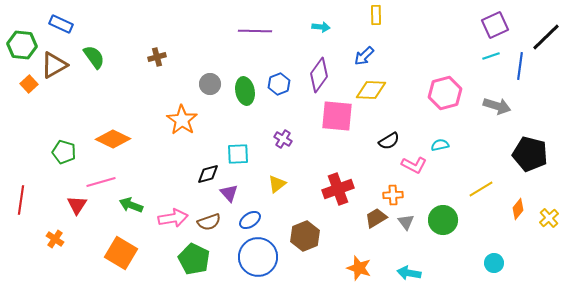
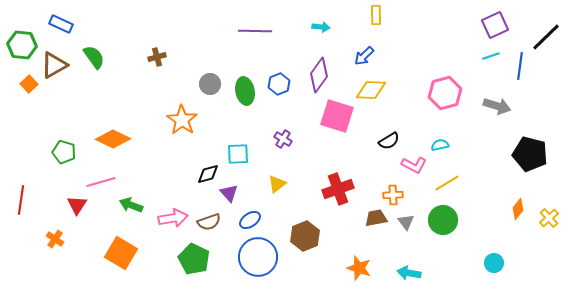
pink square at (337, 116): rotated 12 degrees clockwise
yellow line at (481, 189): moved 34 px left, 6 px up
brown trapezoid at (376, 218): rotated 20 degrees clockwise
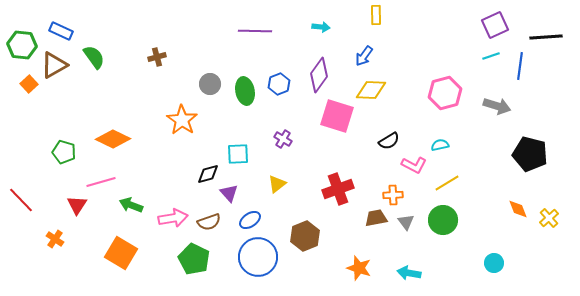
blue rectangle at (61, 24): moved 7 px down
black line at (546, 37): rotated 40 degrees clockwise
blue arrow at (364, 56): rotated 10 degrees counterclockwise
red line at (21, 200): rotated 52 degrees counterclockwise
orange diamond at (518, 209): rotated 60 degrees counterclockwise
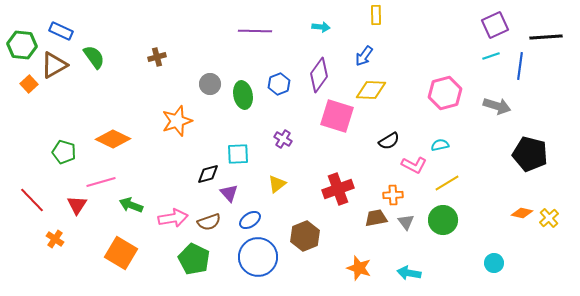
green ellipse at (245, 91): moved 2 px left, 4 px down
orange star at (182, 120): moved 5 px left, 1 px down; rotated 20 degrees clockwise
red line at (21, 200): moved 11 px right
orange diamond at (518, 209): moved 4 px right, 4 px down; rotated 55 degrees counterclockwise
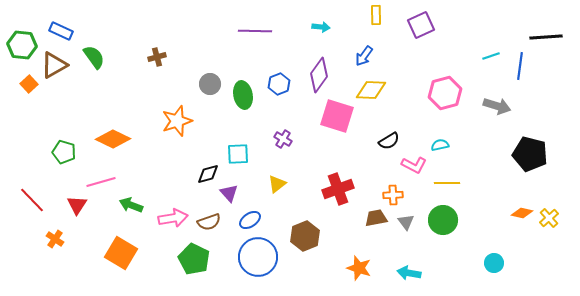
purple square at (495, 25): moved 74 px left
yellow line at (447, 183): rotated 30 degrees clockwise
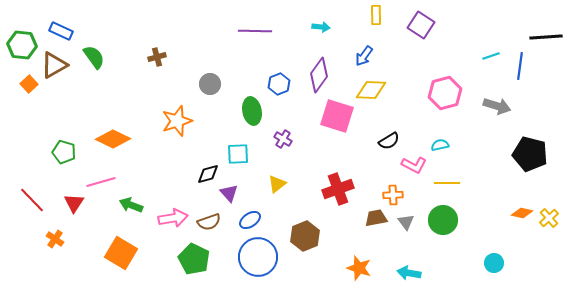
purple square at (421, 25): rotated 32 degrees counterclockwise
green ellipse at (243, 95): moved 9 px right, 16 px down
red triangle at (77, 205): moved 3 px left, 2 px up
